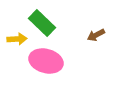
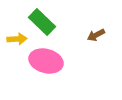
green rectangle: moved 1 px up
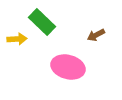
pink ellipse: moved 22 px right, 6 px down
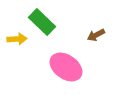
pink ellipse: moved 2 px left; rotated 20 degrees clockwise
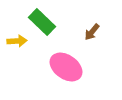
brown arrow: moved 4 px left, 3 px up; rotated 24 degrees counterclockwise
yellow arrow: moved 2 px down
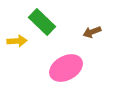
brown arrow: rotated 30 degrees clockwise
pink ellipse: moved 1 px down; rotated 64 degrees counterclockwise
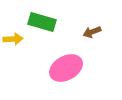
green rectangle: rotated 28 degrees counterclockwise
yellow arrow: moved 4 px left, 2 px up
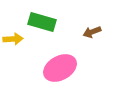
pink ellipse: moved 6 px left
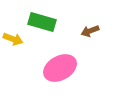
brown arrow: moved 2 px left, 1 px up
yellow arrow: rotated 24 degrees clockwise
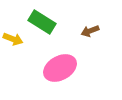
green rectangle: rotated 16 degrees clockwise
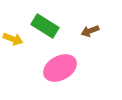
green rectangle: moved 3 px right, 4 px down
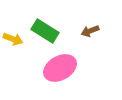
green rectangle: moved 5 px down
